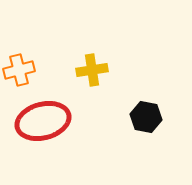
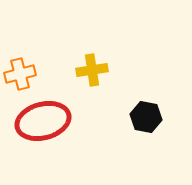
orange cross: moved 1 px right, 4 px down
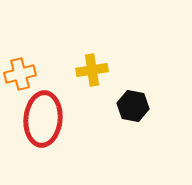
black hexagon: moved 13 px left, 11 px up
red ellipse: moved 2 px up; rotated 70 degrees counterclockwise
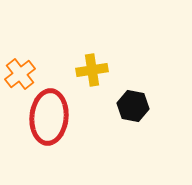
orange cross: rotated 24 degrees counterclockwise
red ellipse: moved 6 px right, 2 px up
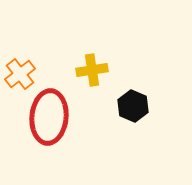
black hexagon: rotated 12 degrees clockwise
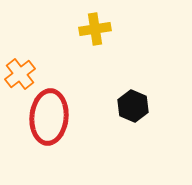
yellow cross: moved 3 px right, 41 px up
